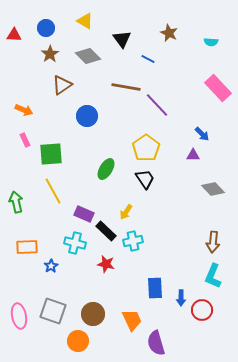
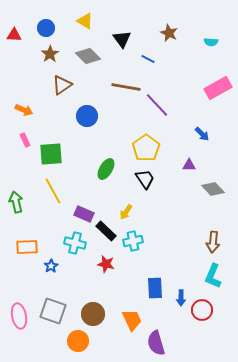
pink rectangle at (218, 88): rotated 76 degrees counterclockwise
purple triangle at (193, 155): moved 4 px left, 10 px down
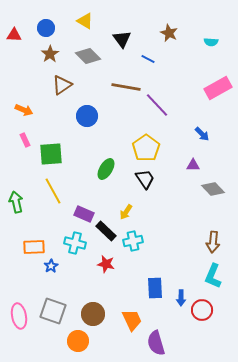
purple triangle at (189, 165): moved 4 px right
orange rectangle at (27, 247): moved 7 px right
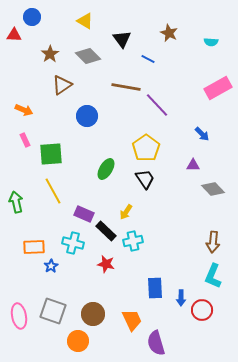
blue circle at (46, 28): moved 14 px left, 11 px up
cyan cross at (75, 243): moved 2 px left
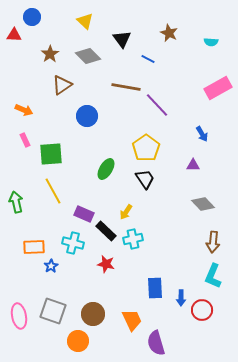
yellow triangle at (85, 21): rotated 12 degrees clockwise
blue arrow at (202, 134): rotated 14 degrees clockwise
gray diamond at (213, 189): moved 10 px left, 15 px down
cyan cross at (133, 241): moved 2 px up
